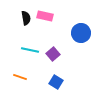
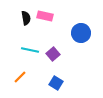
orange line: rotated 64 degrees counterclockwise
blue square: moved 1 px down
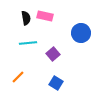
cyan line: moved 2 px left, 7 px up; rotated 18 degrees counterclockwise
orange line: moved 2 px left
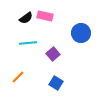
black semicircle: rotated 64 degrees clockwise
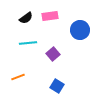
pink rectangle: moved 5 px right; rotated 21 degrees counterclockwise
blue circle: moved 1 px left, 3 px up
orange line: rotated 24 degrees clockwise
blue square: moved 1 px right, 3 px down
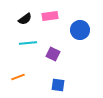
black semicircle: moved 1 px left, 1 px down
purple square: rotated 24 degrees counterclockwise
blue square: moved 1 px right, 1 px up; rotated 24 degrees counterclockwise
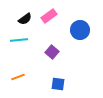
pink rectangle: moved 1 px left; rotated 28 degrees counterclockwise
cyan line: moved 9 px left, 3 px up
purple square: moved 1 px left, 2 px up; rotated 16 degrees clockwise
blue square: moved 1 px up
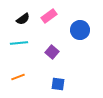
black semicircle: moved 2 px left
cyan line: moved 3 px down
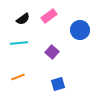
blue square: rotated 24 degrees counterclockwise
